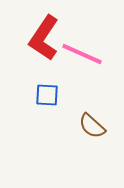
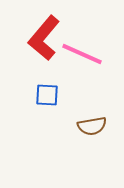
red L-shape: rotated 6 degrees clockwise
brown semicircle: rotated 52 degrees counterclockwise
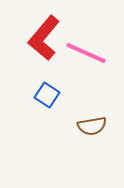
pink line: moved 4 px right, 1 px up
blue square: rotated 30 degrees clockwise
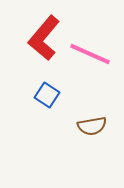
pink line: moved 4 px right, 1 px down
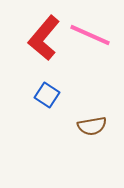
pink line: moved 19 px up
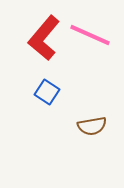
blue square: moved 3 px up
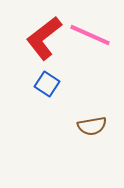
red L-shape: rotated 12 degrees clockwise
blue square: moved 8 px up
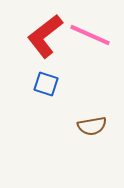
red L-shape: moved 1 px right, 2 px up
blue square: moved 1 px left; rotated 15 degrees counterclockwise
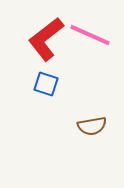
red L-shape: moved 1 px right, 3 px down
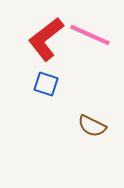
brown semicircle: rotated 36 degrees clockwise
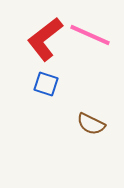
red L-shape: moved 1 px left
brown semicircle: moved 1 px left, 2 px up
